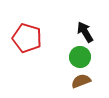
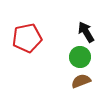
black arrow: moved 1 px right
red pentagon: rotated 28 degrees counterclockwise
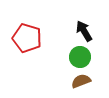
black arrow: moved 2 px left, 1 px up
red pentagon: rotated 28 degrees clockwise
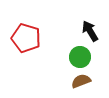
black arrow: moved 6 px right
red pentagon: moved 1 px left
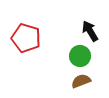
green circle: moved 1 px up
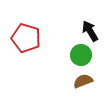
green circle: moved 1 px right, 1 px up
brown semicircle: moved 2 px right
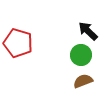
black arrow: moved 2 px left; rotated 15 degrees counterclockwise
red pentagon: moved 8 px left, 5 px down
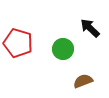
black arrow: moved 2 px right, 3 px up
green circle: moved 18 px left, 6 px up
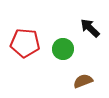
red pentagon: moved 7 px right; rotated 12 degrees counterclockwise
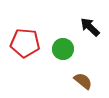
black arrow: moved 1 px up
brown semicircle: rotated 60 degrees clockwise
